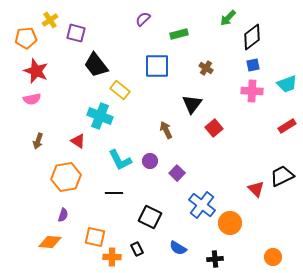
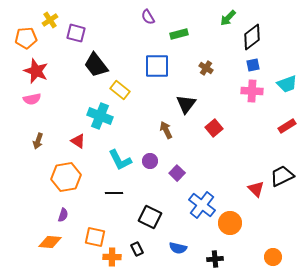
purple semicircle at (143, 19): moved 5 px right, 2 px up; rotated 77 degrees counterclockwise
black triangle at (192, 104): moved 6 px left
blue semicircle at (178, 248): rotated 18 degrees counterclockwise
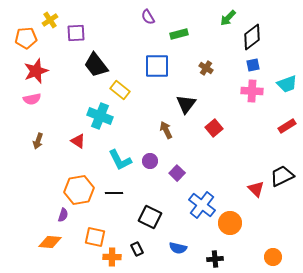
purple square at (76, 33): rotated 18 degrees counterclockwise
red star at (36, 71): rotated 30 degrees clockwise
orange hexagon at (66, 177): moved 13 px right, 13 px down
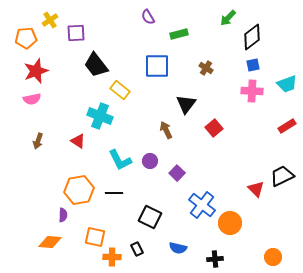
purple semicircle at (63, 215): rotated 16 degrees counterclockwise
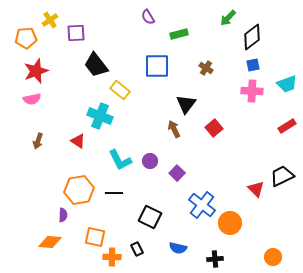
brown arrow at (166, 130): moved 8 px right, 1 px up
